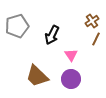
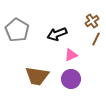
gray pentagon: moved 4 px down; rotated 25 degrees counterclockwise
black arrow: moved 5 px right, 1 px up; rotated 42 degrees clockwise
pink triangle: rotated 40 degrees clockwise
brown trapezoid: rotated 35 degrees counterclockwise
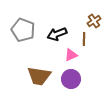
brown cross: moved 2 px right
gray pentagon: moved 6 px right; rotated 10 degrees counterclockwise
brown line: moved 12 px left; rotated 24 degrees counterclockwise
brown trapezoid: moved 2 px right
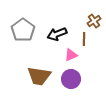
gray pentagon: rotated 15 degrees clockwise
